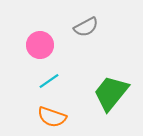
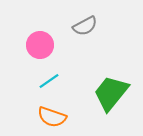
gray semicircle: moved 1 px left, 1 px up
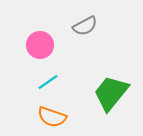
cyan line: moved 1 px left, 1 px down
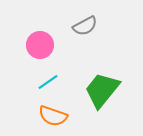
green trapezoid: moved 9 px left, 3 px up
orange semicircle: moved 1 px right, 1 px up
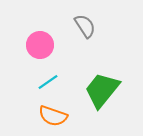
gray semicircle: rotated 95 degrees counterclockwise
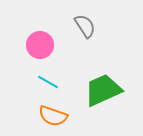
cyan line: rotated 65 degrees clockwise
green trapezoid: moved 1 px right; rotated 27 degrees clockwise
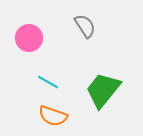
pink circle: moved 11 px left, 7 px up
green trapezoid: rotated 27 degrees counterclockwise
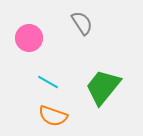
gray semicircle: moved 3 px left, 3 px up
green trapezoid: moved 3 px up
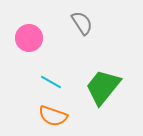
cyan line: moved 3 px right
